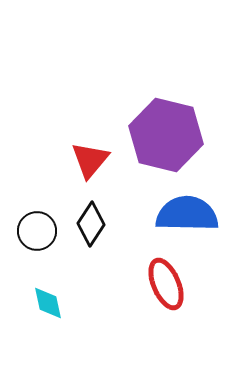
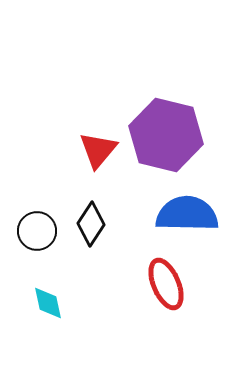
red triangle: moved 8 px right, 10 px up
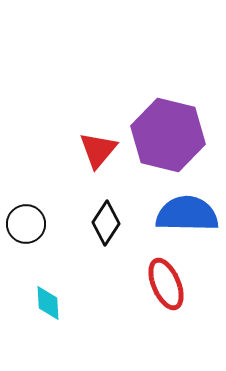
purple hexagon: moved 2 px right
black diamond: moved 15 px right, 1 px up
black circle: moved 11 px left, 7 px up
cyan diamond: rotated 9 degrees clockwise
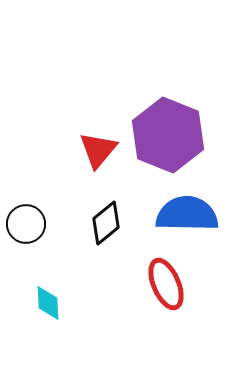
purple hexagon: rotated 8 degrees clockwise
black diamond: rotated 18 degrees clockwise
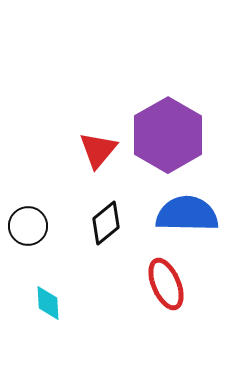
purple hexagon: rotated 8 degrees clockwise
black circle: moved 2 px right, 2 px down
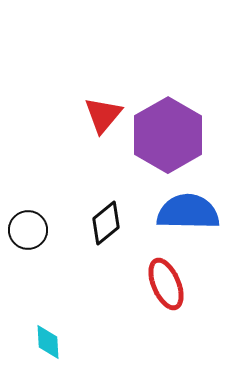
red triangle: moved 5 px right, 35 px up
blue semicircle: moved 1 px right, 2 px up
black circle: moved 4 px down
cyan diamond: moved 39 px down
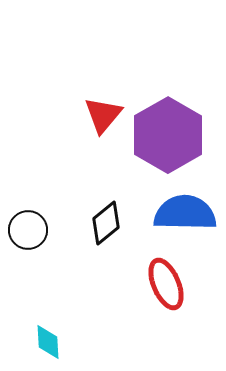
blue semicircle: moved 3 px left, 1 px down
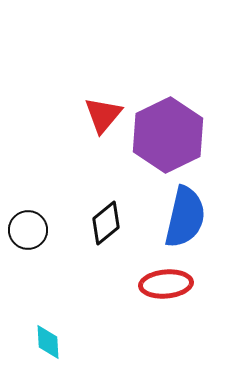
purple hexagon: rotated 4 degrees clockwise
blue semicircle: moved 4 px down; rotated 102 degrees clockwise
red ellipse: rotated 72 degrees counterclockwise
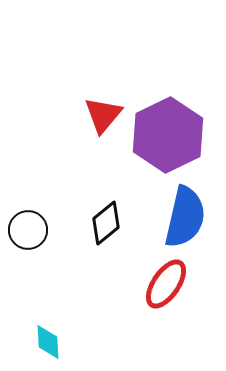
red ellipse: rotated 51 degrees counterclockwise
